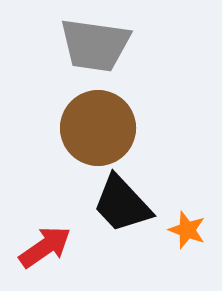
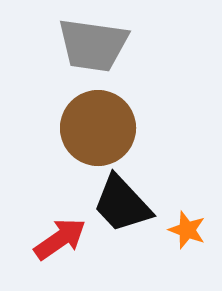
gray trapezoid: moved 2 px left
red arrow: moved 15 px right, 8 px up
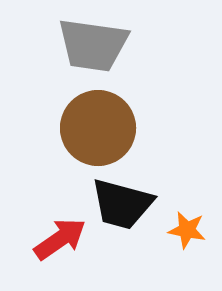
black trapezoid: rotated 32 degrees counterclockwise
orange star: rotated 9 degrees counterclockwise
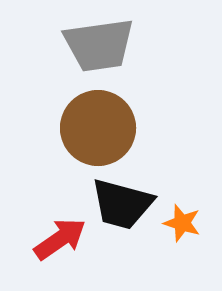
gray trapezoid: moved 6 px right; rotated 16 degrees counterclockwise
orange star: moved 5 px left, 7 px up; rotated 6 degrees clockwise
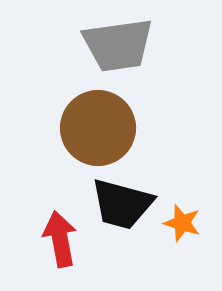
gray trapezoid: moved 19 px right
red arrow: rotated 66 degrees counterclockwise
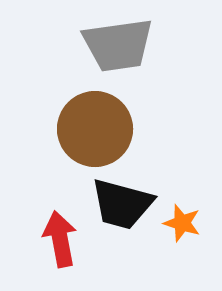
brown circle: moved 3 px left, 1 px down
